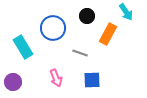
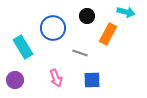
cyan arrow: rotated 42 degrees counterclockwise
purple circle: moved 2 px right, 2 px up
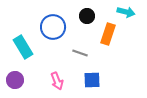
blue circle: moved 1 px up
orange rectangle: rotated 10 degrees counterclockwise
pink arrow: moved 1 px right, 3 px down
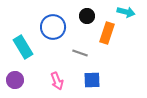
orange rectangle: moved 1 px left, 1 px up
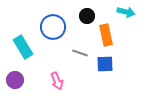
orange rectangle: moved 1 px left, 2 px down; rotated 30 degrees counterclockwise
blue square: moved 13 px right, 16 px up
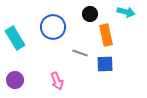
black circle: moved 3 px right, 2 px up
cyan rectangle: moved 8 px left, 9 px up
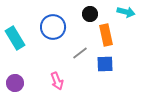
gray line: rotated 56 degrees counterclockwise
purple circle: moved 3 px down
